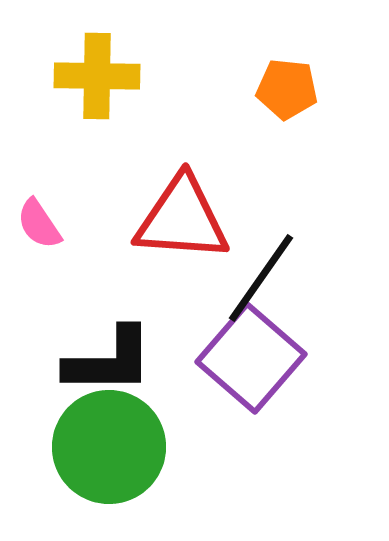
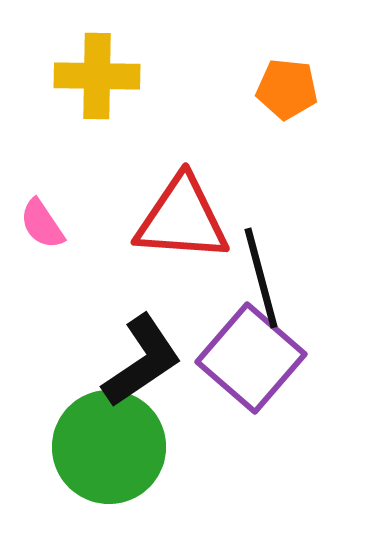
pink semicircle: moved 3 px right
black line: rotated 50 degrees counterclockwise
black L-shape: moved 33 px right; rotated 34 degrees counterclockwise
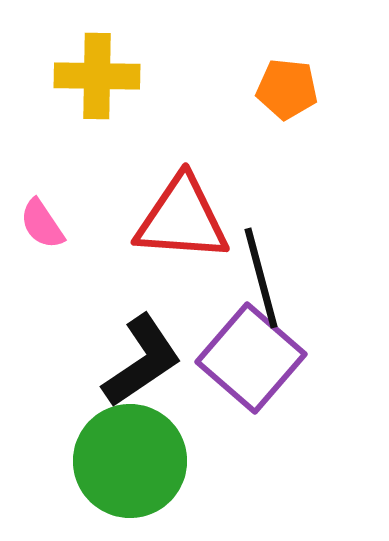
green circle: moved 21 px right, 14 px down
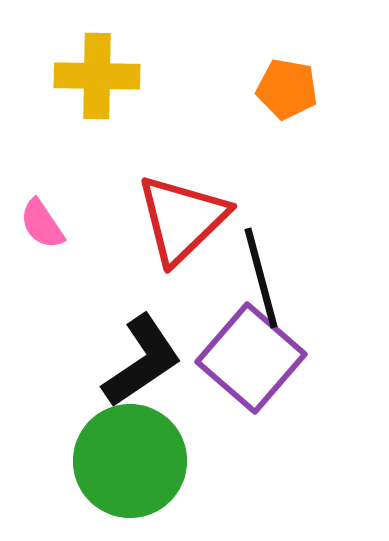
orange pentagon: rotated 4 degrees clockwise
red triangle: rotated 48 degrees counterclockwise
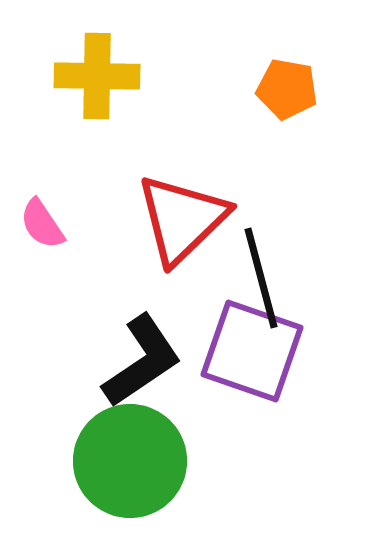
purple square: moved 1 px right, 7 px up; rotated 22 degrees counterclockwise
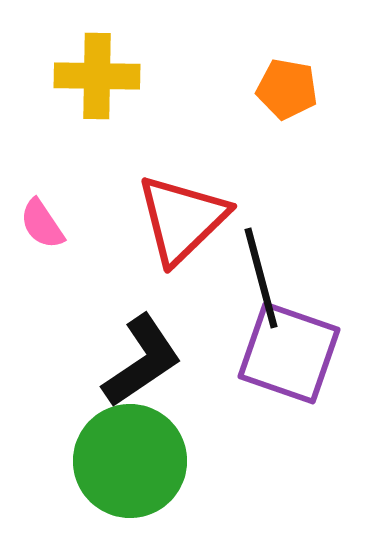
purple square: moved 37 px right, 2 px down
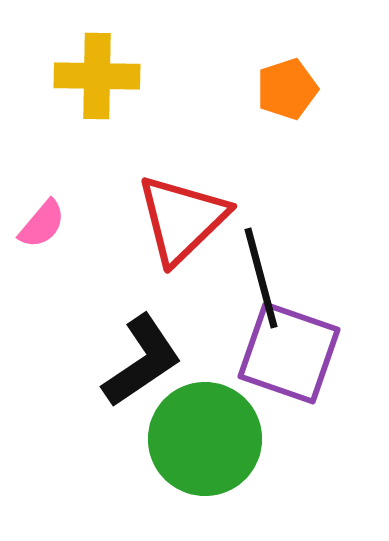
orange pentagon: rotated 28 degrees counterclockwise
pink semicircle: rotated 106 degrees counterclockwise
green circle: moved 75 px right, 22 px up
